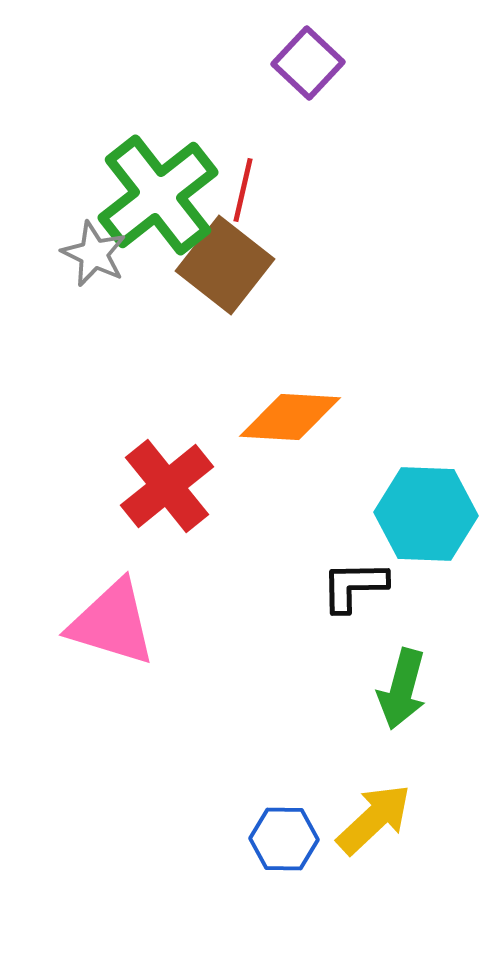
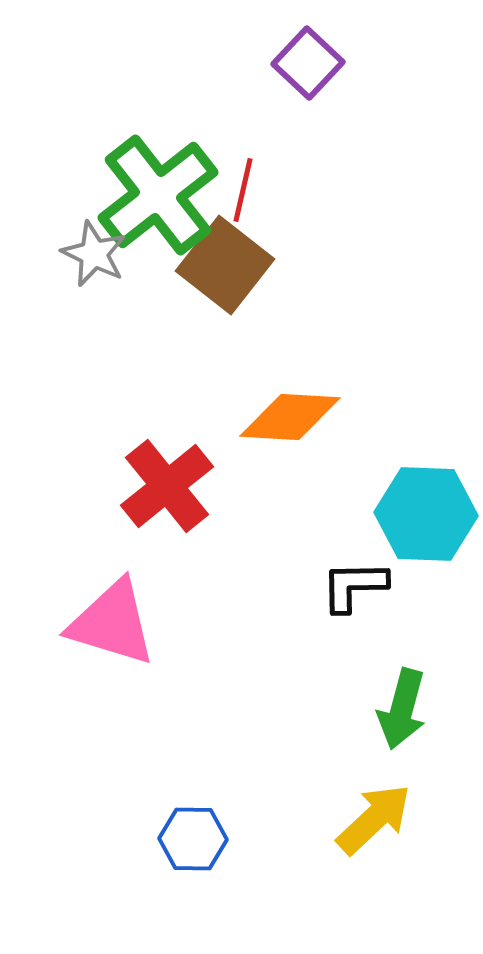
green arrow: moved 20 px down
blue hexagon: moved 91 px left
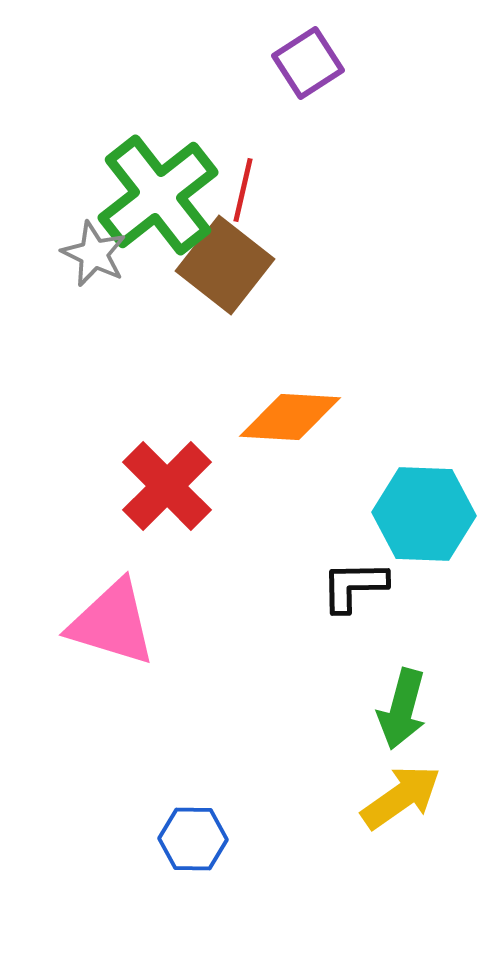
purple square: rotated 14 degrees clockwise
red cross: rotated 6 degrees counterclockwise
cyan hexagon: moved 2 px left
yellow arrow: moved 27 px right, 22 px up; rotated 8 degrees clockwise
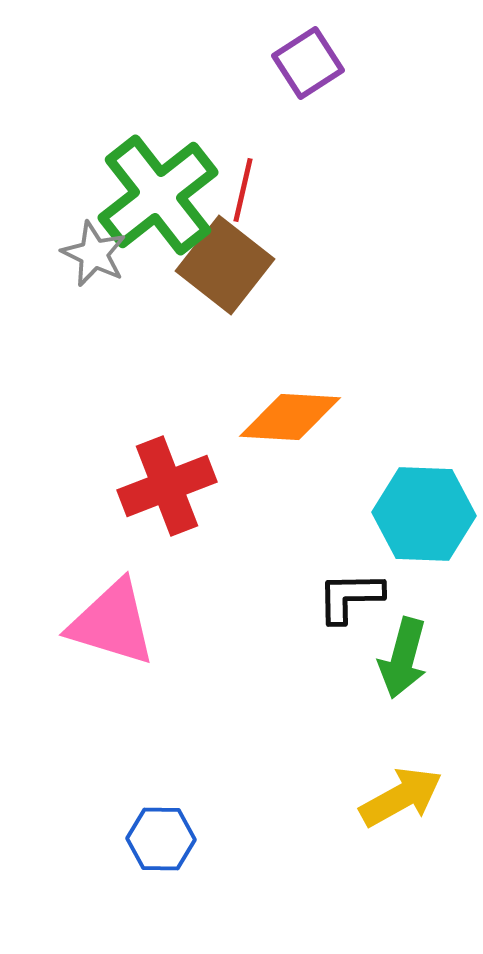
red cross: rotated 24 degrees clockwise
black L-shape: moved 4 px left, 11 px down
green arrow: moved 1 px right, 51 px up
yellow arrow: rotated 6 degrees clockwise
blue hexagon: moved 32 px left
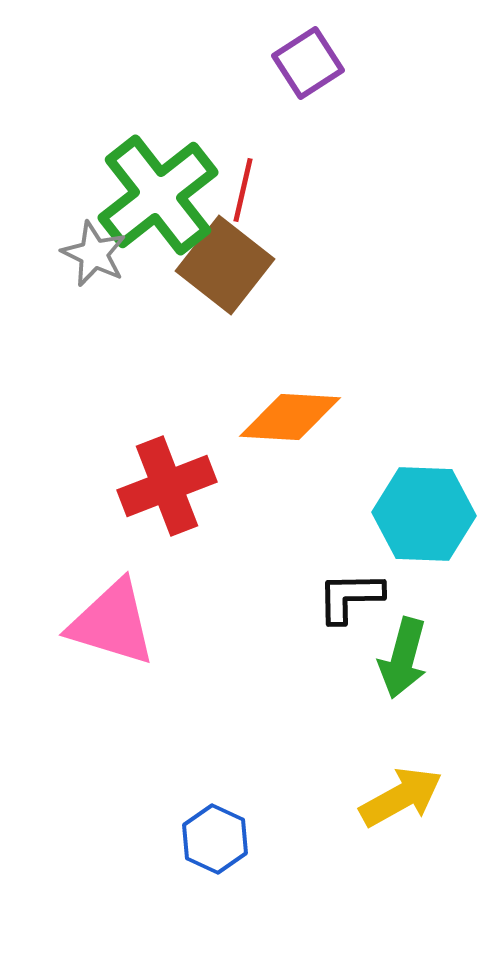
blue hexagon: moved 54 px right; rotated 24 degrees clockwise
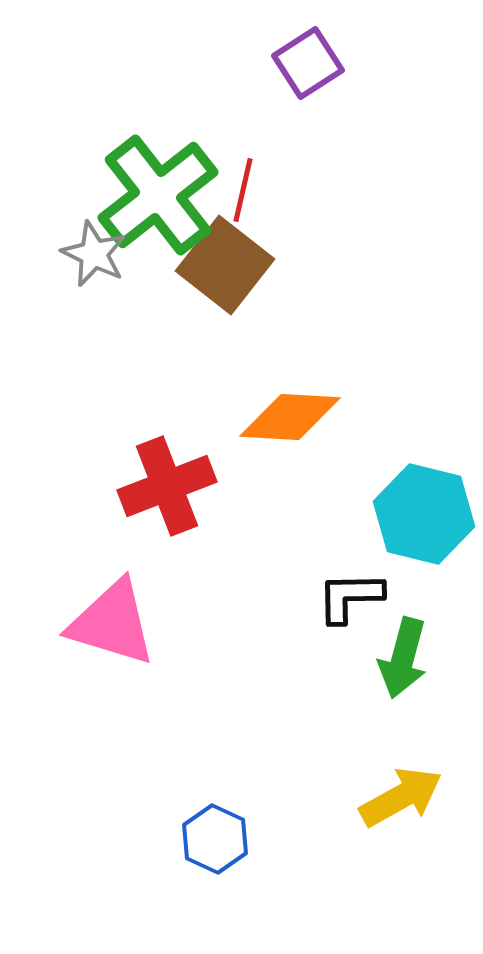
cyan hexagon: rotated 12 degrees clockwise
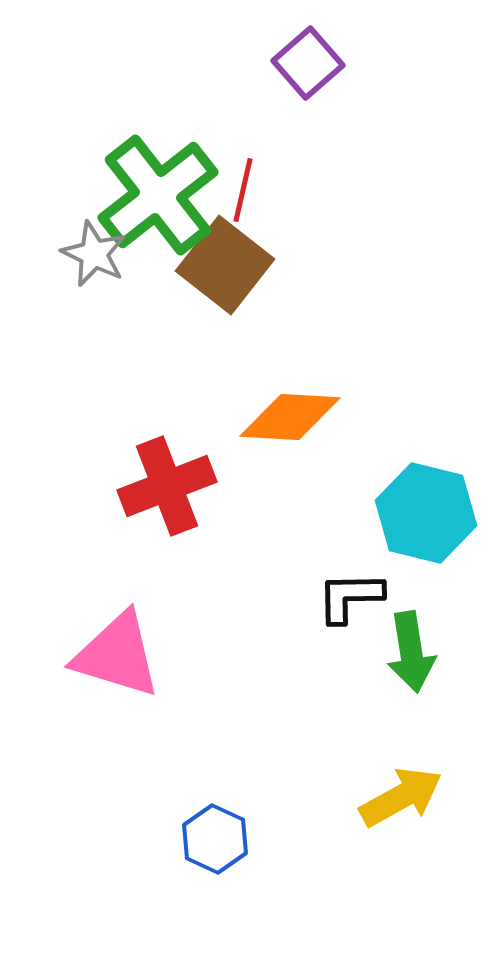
purple square: rotated 8 degrees counterclockwise
cyan hexagon: moved 2 px right, 1 px up
pink triangle: moved 5 px right, 32 px down
green arrow: moved 8 px right, 6 px up; rotated 24 degrees counterclockwise
